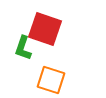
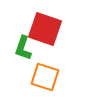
orange square: moved 6 px left, 3 px up
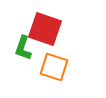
orange square: moved 9 px right, 10 px up
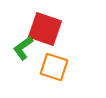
green L-shape: rotated 35 degrees clockwise
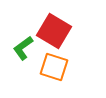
red square: moved 9 px right, 2 px down; rotated 12 degrees clockwise
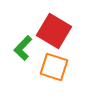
green L-shape: rotated 10 degrees counterclockwise
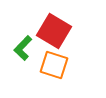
orange square: moved 2 px up
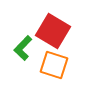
red square: moved 1 px left
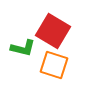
green L-shape: rotated 120 degrees counterclockwise
